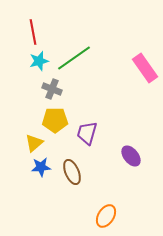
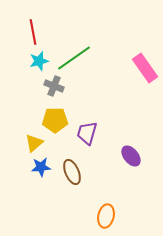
gray cross: moved 2 px right, 3 px up
orange ellipse: rotated 20 degrees counterclockwise
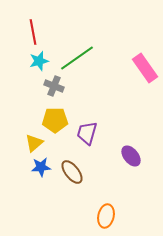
green line: moved 3 px right
brown ellipse: rotated 15 degrees counterclockwise
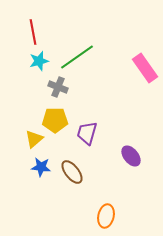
green line: moved 1 px up
gray cross: moved 4 px right, 1 px down
yellow triangle: moved 4 px up
blue star: rotated 12 degrees clockwise
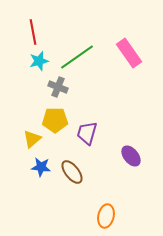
pink rectangle: moved 16 px left, 15 px up
yellow triangle: moved 2 px left
